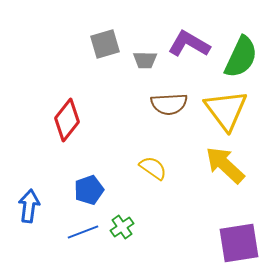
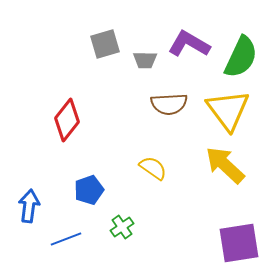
yellow triangle: moved 2 px right
blue line: moved 17 px left, 7 px down
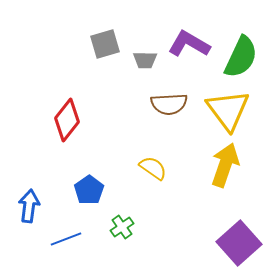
yellow arrow: rotated 66 degrees clockwise
blue pentagon: rotated 16 degrees counterclockwise
purple square: rotated 33 degrees counterclockwise
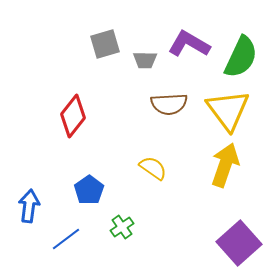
red diamond: moved 6 px right, 4 px up
blue line: rotated 16 degrees counterclockwise
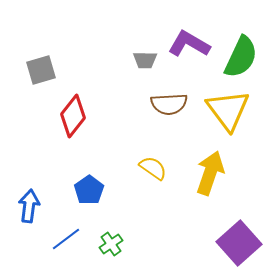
gray square: moved 64 px left, 26 px down
yellow arrow: moved 15 px left, 8 px down
green cross: moved 11 px left, 17 px down
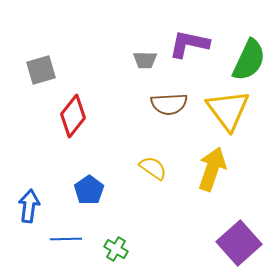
purple L-shape: rotated 18 degrees counterclockwise
green semicircle: moved 8 px right, 3 px down
yellow arrow: moved 2 px right, 4 px up
blue line: rotated 36 degrees clockwise
green cross: moved 5 px right, 5 px down; rotated 25 degrees counterclockwise
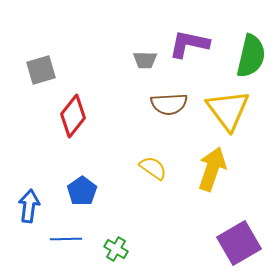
green semicircle: moved 2 px right, 4 px up; rotated 12 degrees counterclockwise
blue pentagon: moved 7 px left, 1 px down
purple square: rotated 12 degrees clockwise
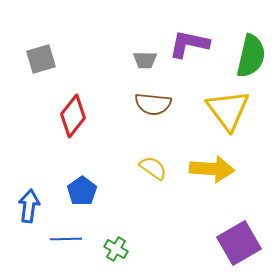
gray square: moved 11 px up
brown semicircle: moved 16 px left; rotated 9 degrees clockwise
yellow arrow: rotated 75 degrees clockwise
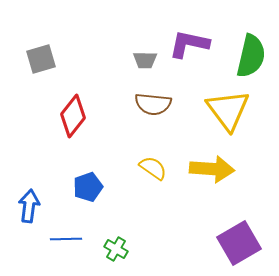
blue pentagon: moved 6 px right, 4 px up; rotated 16 degrees clockwise
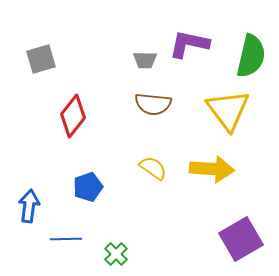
purple square: moved 2 px right, 4 px up
green cross: moved 5 px down; rotated 15 degrees clockwise
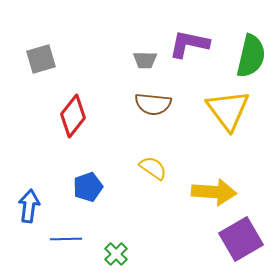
yellow arrow: moved 2 px right, 23 px down
